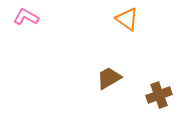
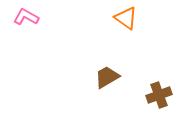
orange triangle: moved 1 px left, 1 px up
brown trapezoid: moved 2 px left, 1 px up
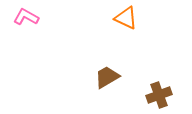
orange triangle: rotated 10 degrees counterclockwise
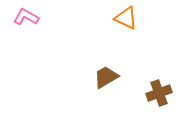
brown trapezoid: moved 1 px left
brown cross: moved 2 px up
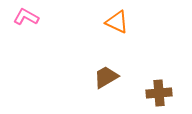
orange triangle: moved 9 px left, 4 px down
brown cross: rotated 15 degrees clockwise
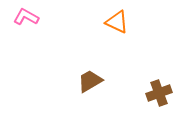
brown trapezoid: moved 16 px left, 4 px down
brown cross: rotated 15 degrees counterclockwise
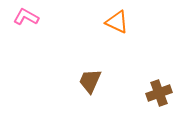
brown trapezoid: rotated 36 degrees counterclockwise
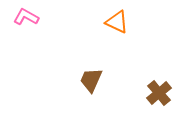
brown trapezoid: moved 1 px right, 1 px up
brown cross: rotated 20 degrees counterclockwise
